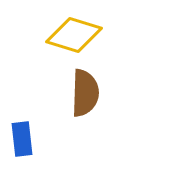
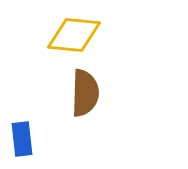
yellow diamond: rotated 12 degrees counterclockwise
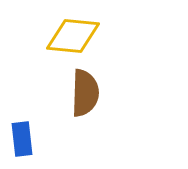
yellow diamond: moved 1 px left, 1 px down
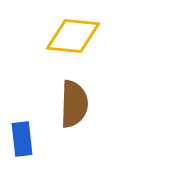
brown semicircle: moved 11 px left, 11 px down
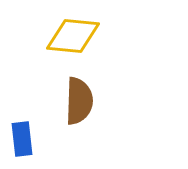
brown semicircle: moved 5 px right, 3 px up
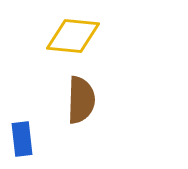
brown semicircle: moved 2 px right, 1 px up
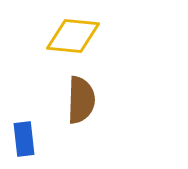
blue rectangle: moved 2 px right
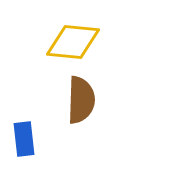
yellow diamond: moved 6 px down
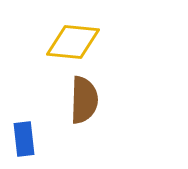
brown semicircle: moved 3 px right
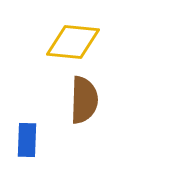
blue rectangle: moved 3 px right, 1 px down; rotated 8 degrees clockwise
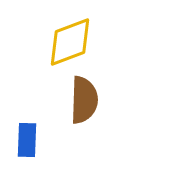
yellow diamond: moved 3 px left; rotated 26 degrees counterclockwise
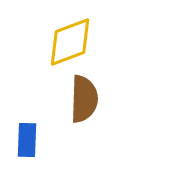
brown semicircle: moved 1 px up
